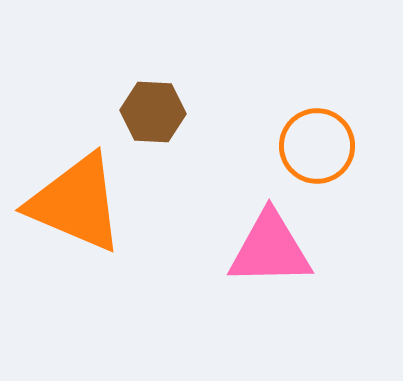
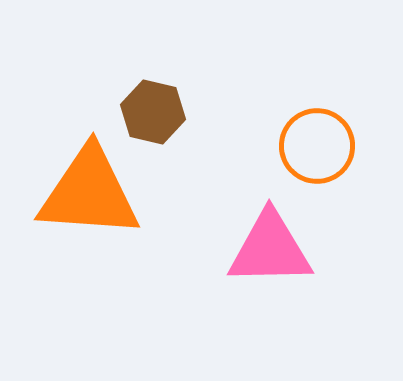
brown hexagon: rotated 10 degrees clockwise
orange triangle: moved 13 px right, 10 px up; rotated 19 degrees counterclockwise
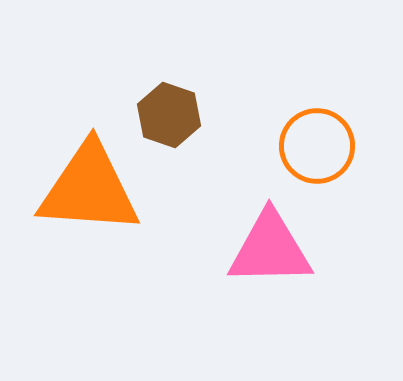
brown hexagon: moved 16 px right, 3 px down; rotated 6 degrees clockwise
orange triangle: moved 4 px up
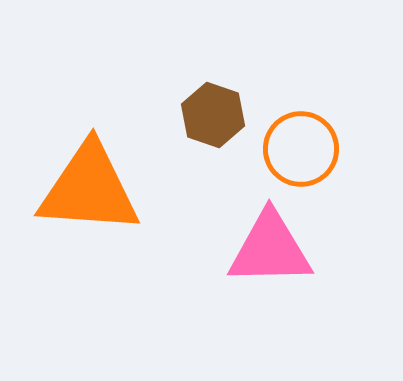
brown hexagon: moved 44 px right
orange circle: moved 16 px left, 3 px down
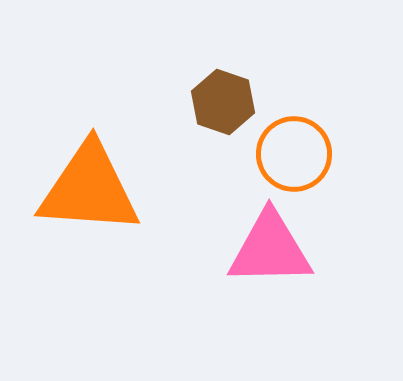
brown hexagon: moved 10 px right, 13 px up
orange circle: moved 7 px left, 5 px down
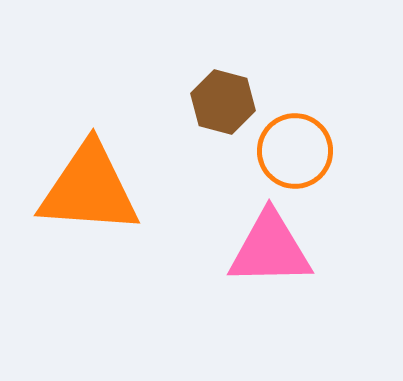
brown hexagon: rotated 4 degrees counterclockwise
orange circle: moved 1 px right, 3 px up
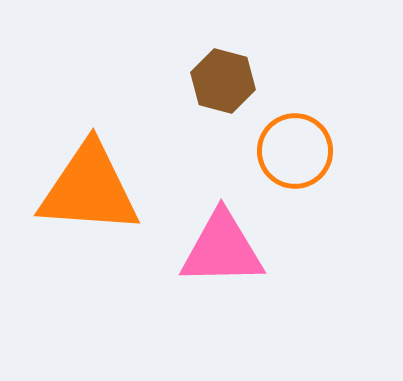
brown hexagon: moved 21 px up
pink triangle: moved 48 px left
